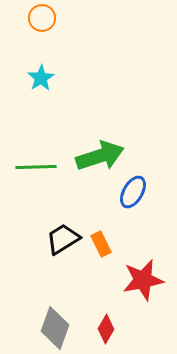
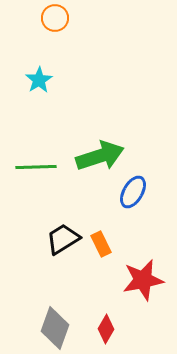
orange circle: moved 13 px right
cyan star: moved 2 px left, 2 px down
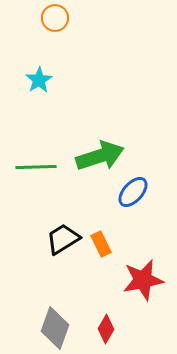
blue ellipse: rotated 12 degrees clockwise
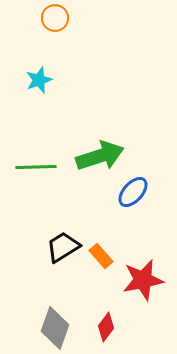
cyan star: rotated 12 degrees clockwise
black trapezoid: moved 8 px down
orange rectangle: moved 12 px down; rotated 15 degrees counterclockwise
red diamond: moved 2 px up; rotated 8 degrees clockwise
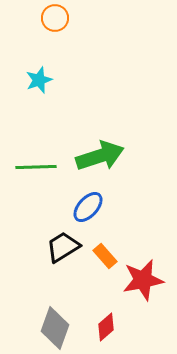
blue ellipse: moved 45 px left, 15 px down
orange rectangle: moved 4 px right
red diamond: rotated 12 degrees clockwise
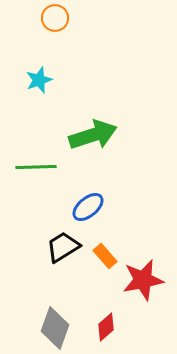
green arrow: moved 7 px left, 21 px up
blue ellipse: rotated 8 degrees clockwise
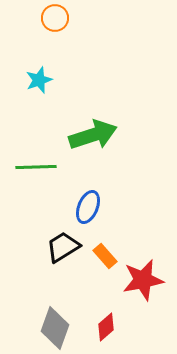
blue ellipse: rotated 28 degrees counterclockwise
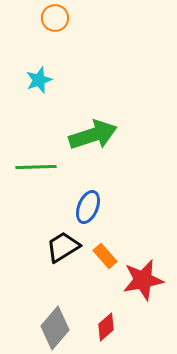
gray diamond: rotated 21 degrees clockwise
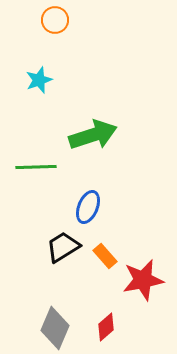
orange circle: moved 2 px down
gray diamond: rotated 18 degrees counterclockwise
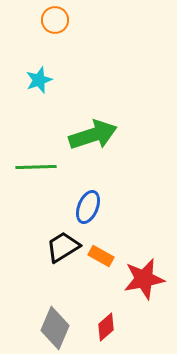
orange rectangle: moved 4 px left; rotated 20 degrees counterclockwise
red star: moved 1 px right, 1 px up
